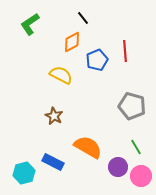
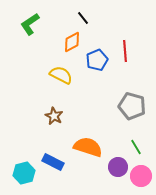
orange semicircle: rotated 12 degrees counterclockwise
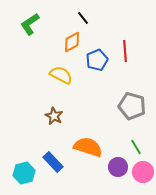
blue rectangle: rotated 20 degrees clockwise
pink circle: moved 2 px right, 4 px up
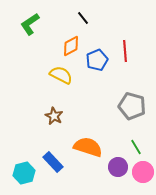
orange diamond: moved 1 px left, 4 px down
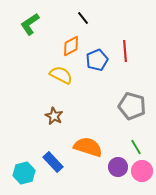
pink circle: moved 1 px left, 1 px up
